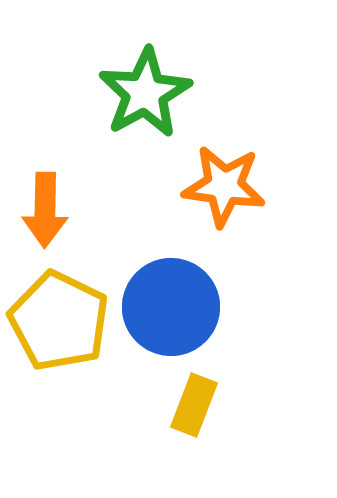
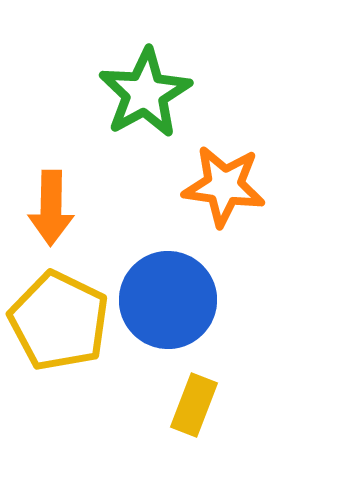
orange arrow: moved 6 px right, 2 px up
blue circle: moved 3 px left, 7 px up
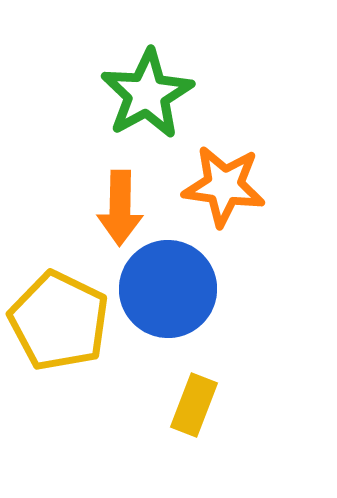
green star: moved 2 px right, 1 px down
orange arrow: moved 69 px right
blue circle: moved 11 px up
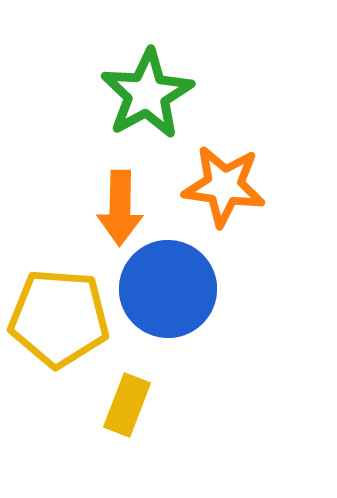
yellow pentagon: moved 3 px up; rotated 22 degrees counterclockwise
yellow rectangle: moved 67 px left
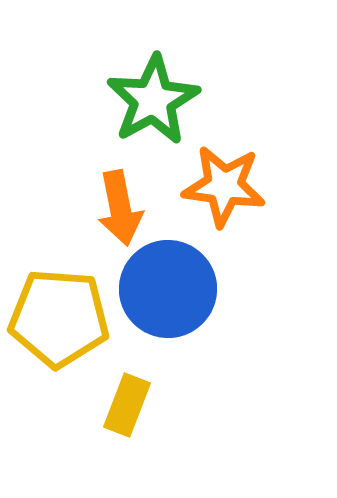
green star: moved 6 px right, 6 px down
orange arrow: rotated 12 degrees counterclockwise
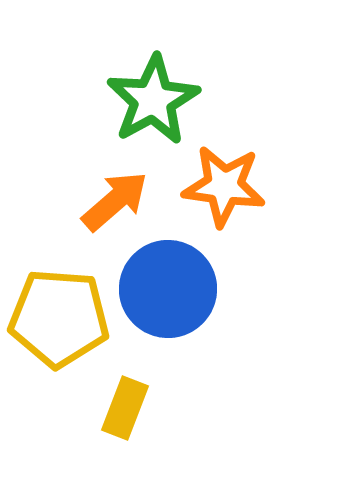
orange arrow: moved 5 px left, 7 px up; rotated 120 degrees counterclockwise
yellow rectangle: moved 2 px left, 3 px down
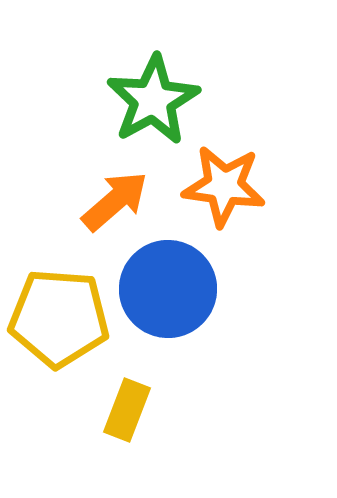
yellow rectangle: moved 2 px right, 2 px down
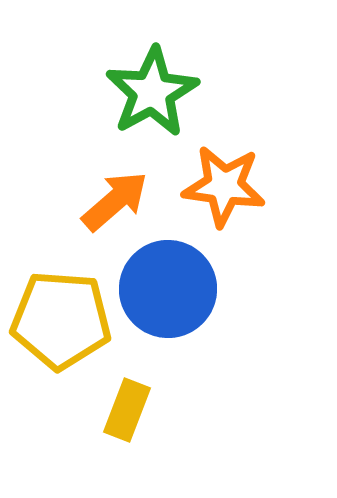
green star: moved 1 px left, 8 px up
yellow pentagon: moved 2 px right, 2 px down
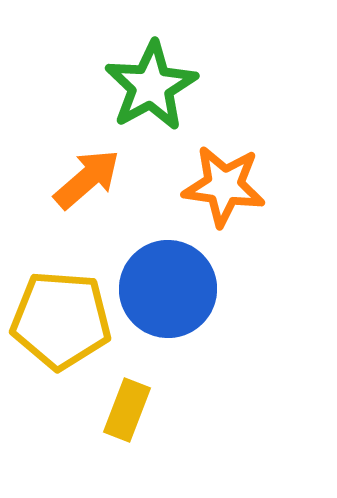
green star: moved 1 px left, 6 px up
orange arrow: moved 28 px left, 22 px up
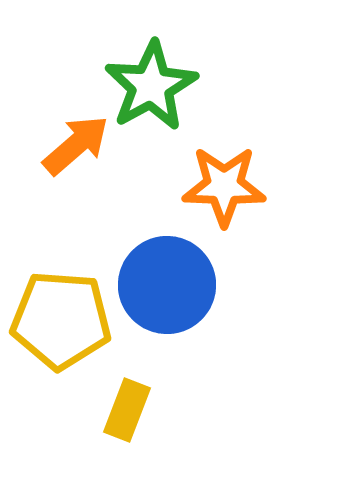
orange arrow: moved 11 px left, 34 px up
orange star: rotated 6 degrees counterclockwise
blue circle: moved 1 px left, 4 px up
